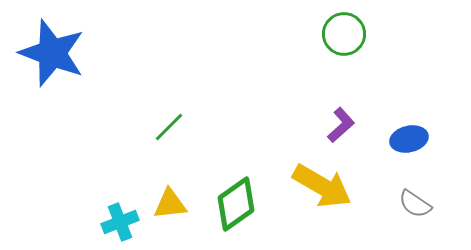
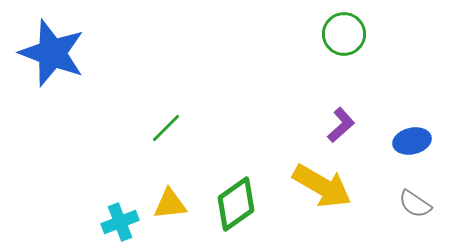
green line: moved 3 px left, 1 px down
blue ellipse: moved 3 px right, 2 px down
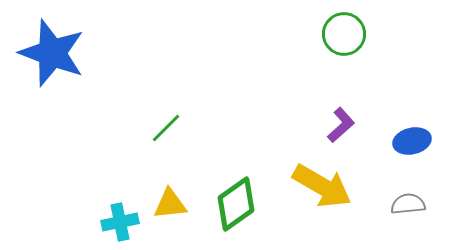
gray semicircle: moved 7 px left; rotated 140 degrees clockwise
cyan cross: rotated 9 degrees clockwise
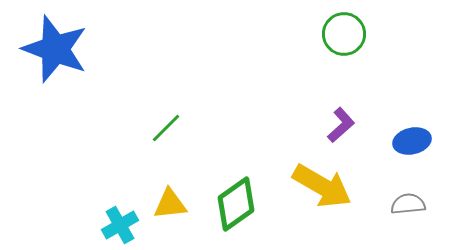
blue star: moved 3 px right, 4 px up
cyan cross: moved 3 px down; rotated 18 degrees counterclockwise
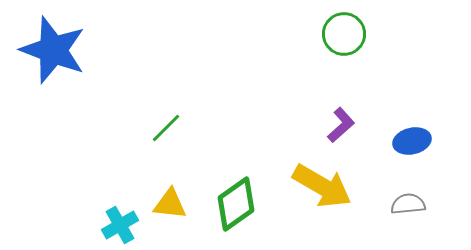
blue star: moved 2 px left, 1 px down
yellow triangle: rotated 12 degrees clockwise
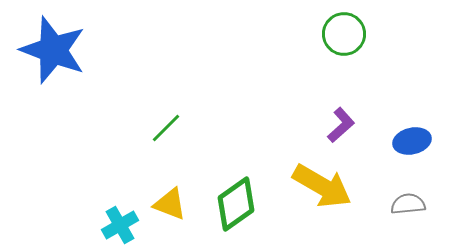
yellow triangle: rotated 15 degrees clockwise
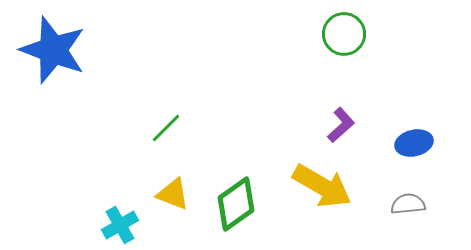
blue ellipse: moved 2 px right, 2 px down
yellow triangle: moved 3 px right, 10 px up
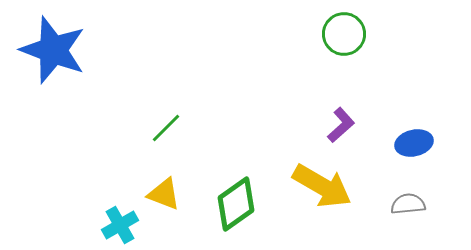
yellow triangle: moved 9 px left
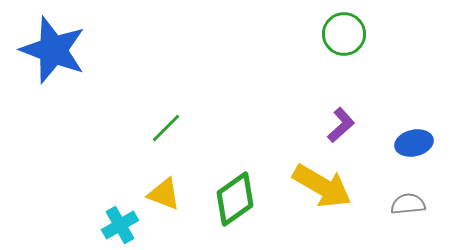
green diamond: moved 1 px left, 5 px up
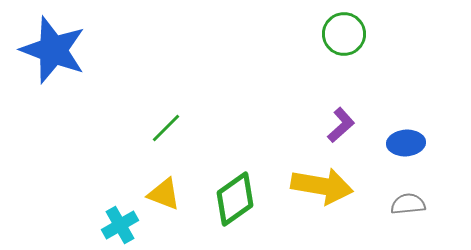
blue ellipse: moved 8 px left; rotated 9 degrees clockwise
yellow arrow: rotated 20 degrees counterclockwise
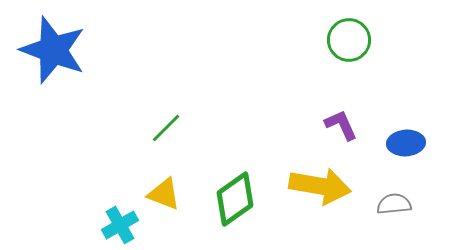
green circle: moved 5 px right, 6 px down
purple L-shape: rotated 72 degrees counterclockwise
yellow arrow: moved 2 px left
gray semicircle: moved 14 px left
